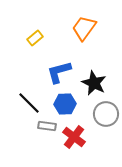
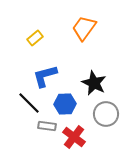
blue L-shape: moved 14 px left, 4 px down
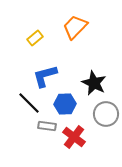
orange trapezoid: moved 9 px left, 1 px up; rotated 8 degrees clockwise
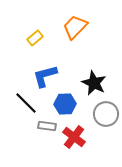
black line: moved 3 px left
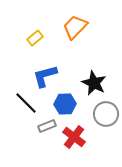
gray rectangle: rotated 30 degrees counterclockwise
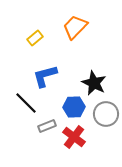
blue hexagon: moved 9 px right, 3 px down
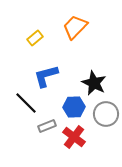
blue L-shape: moved 1 px right
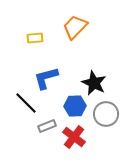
yellow rectangle: rotated 35 degrees clockwise
blue L-shape: moved 2 px down
blue hexagon: moved 1 px right, 1 px up
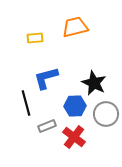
orange trapezoid: rotated 32 degrees clockwise
black line: rotated 30 degrees clockwise
